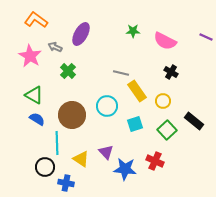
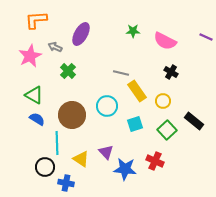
orange L-shape: rotated 40 degrees counterclockwise
pink star: rotated 15 degrees clockwise
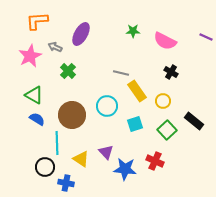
orange L-shape: moved 1 px right, 1 px down
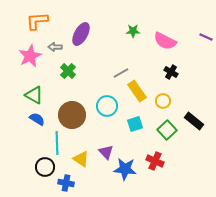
gray arrow: rotated 24 degrees counterclockwise
gray line: rotated 42 degrees counterclockwise
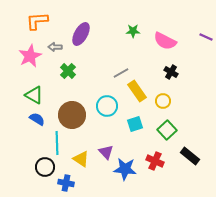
black rectangle: moved 4 px left, 35 px down
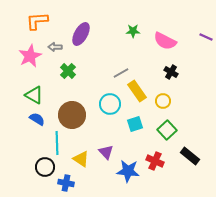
cyan circle: moved 3 px right, 2 px up
blue star: moved 3 px right, 2 px down
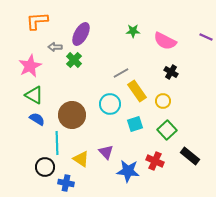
pink star: moved 10 px down
green cross: moved 6 px right, 11 px up
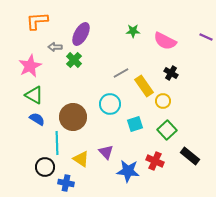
black cross: moved 1 px down
yellow rectangle: moved 7 px right, 5 px up
brown circle: moved 1 px right, 2 px down
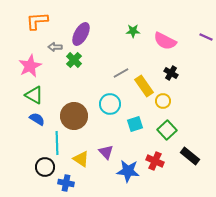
brown circle: moved 1 px right, 1 px up
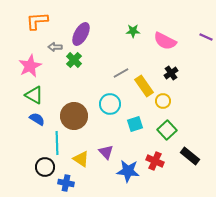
black cross: rotated 24 degrees clockwise
